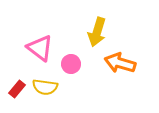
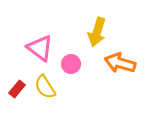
yellow semicircle: rotated 50 degrees clockwise
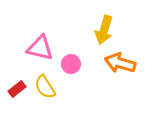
yellow arrow: moved 7 px right, 2 px up
pink triangle: rotated 24 degrees counterclockwise
red rectangle: rotated 12 degrees clockwise
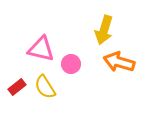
pink triangle: moved 1 px right, 1 px down
orange arrow: moved 1 px left, 1 px up
red rectangle: moved 2 px up
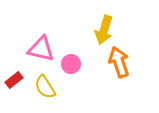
orange arrow: rotated 56 degrees clockwise
red rectangle: moved 3 px left, 7 px up
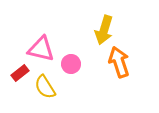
red rectangle: moved 6 px right, 7 px up
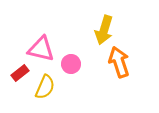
yellow semicircle: rotated 125 degrees counterclockwise
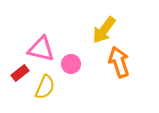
yellow arrow: rotated 20 degrees clockwise
